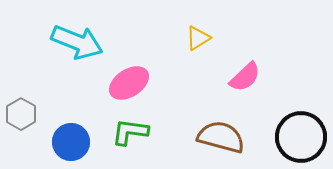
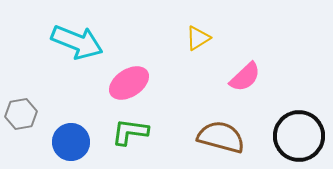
gray hexagon: rotated 20 degrees clockwise
black circle: moved 2 px left, 1 px up
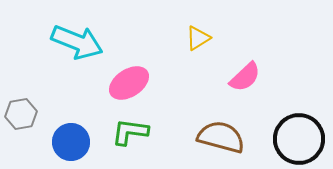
black circle: moved 3 px down
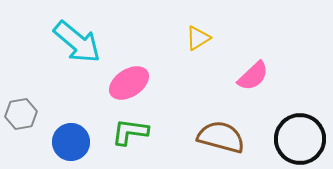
cyan arrow: rotated 18 degrees clockwise
pink semicircle: moved 8 px right, 1 px up
black circle: moved 1 px right
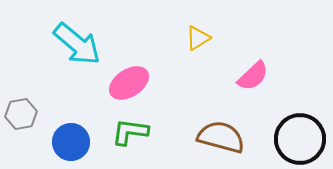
cyan arrow: moved 2 px down
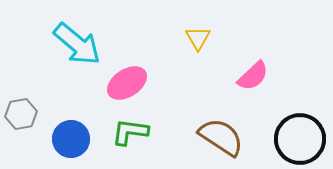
yellow triangle: rotated 28 degrees counterclockwise
pink ellipse: moved 2 px left
brown semicircle: rotated 18 degrees clockwise
blue circle: moved 3 px up
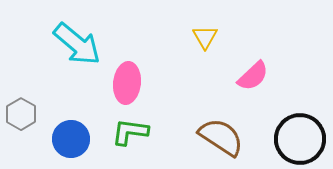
yellow triangle: moved 7 px right, 1 px up
pink ellipse: rotated 51 degrees counterclockwise
gray hexagon: rotated 20 degrees counterclockwise
